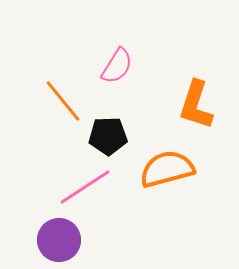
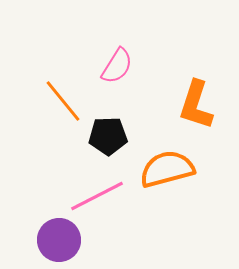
pink line: moved 12 px right, 9 px down; rotated 6 degrees clockwise
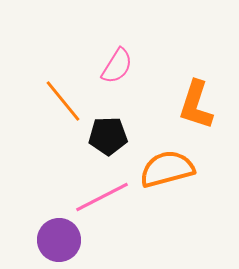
pink line: moved 5 px right, 1 px down
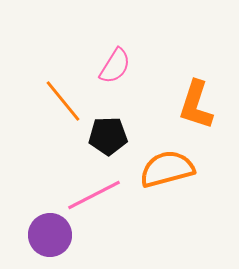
pink semicircle: moved 2 px left
pink line: moved 8 px left, 2 px up
purple circle: moved 9 px left, 5 px up
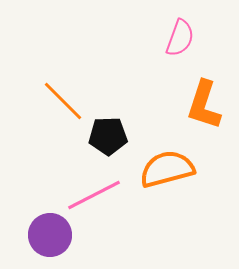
pink semicircle: moved 65 px right, 28 px up; rotated 12 degrees counterclockwise
orange line: rotated 6 degrees counterclockwise
orange L-shape: moved 8 px right
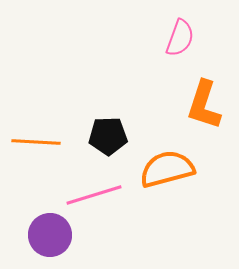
orange line: moved 27 px left, 41 px down; rotated 42 degrees counterclockwise
pink line: rotated 10 degrees clockwise
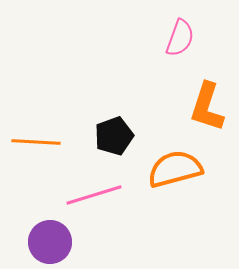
orange L-shape: moved 3 px right, 2 px down
black pentagon: moved 6 px right; rotated 18 degrees counterclockwise
orange semicircle: moved 8 px right
purple circle: moved 7 px down
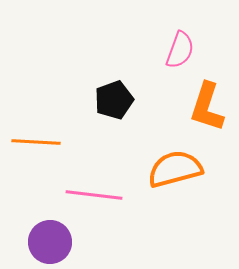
pink semicircle: moved 12 px down
black pentagon: moved 36 px up
pink line: rotated 24 degrees clockwise
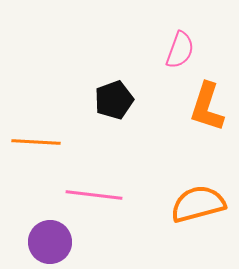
orange semicircle: moved 23 px right, 35 px down
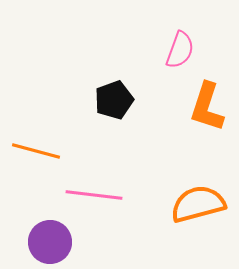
orange line: moved 9 px down; rotated 12 degrees clockwise
